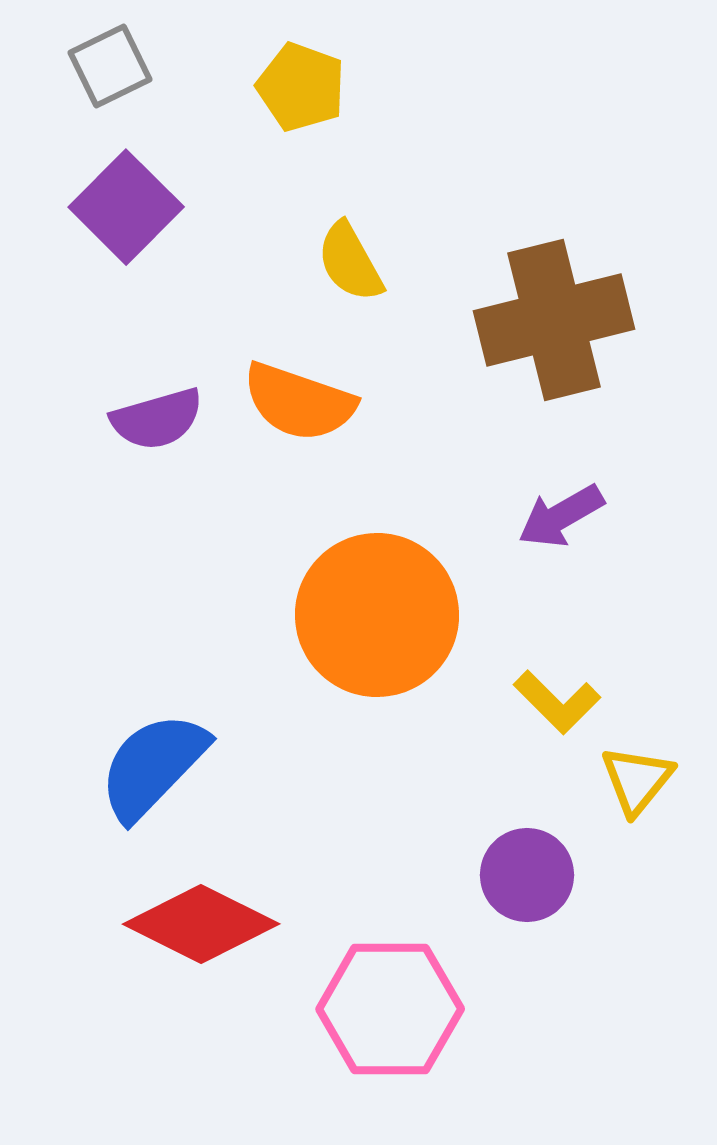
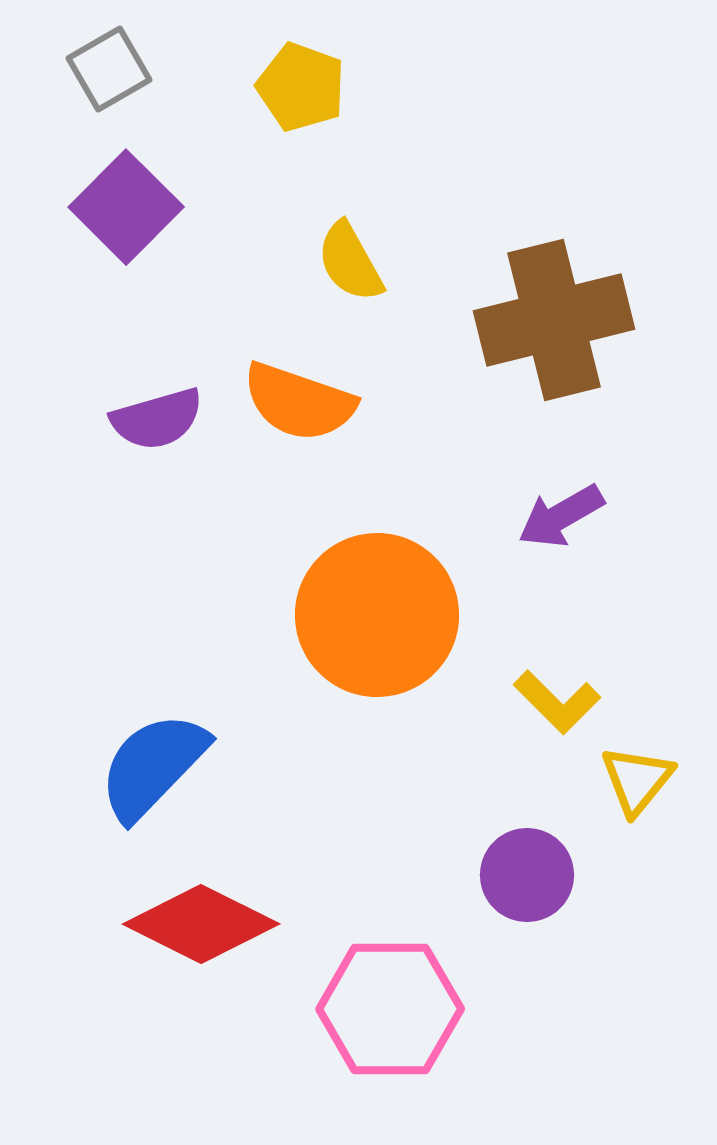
gray square: moved 1 px left, 3 px down; rotated 4 degrees counterclockwise
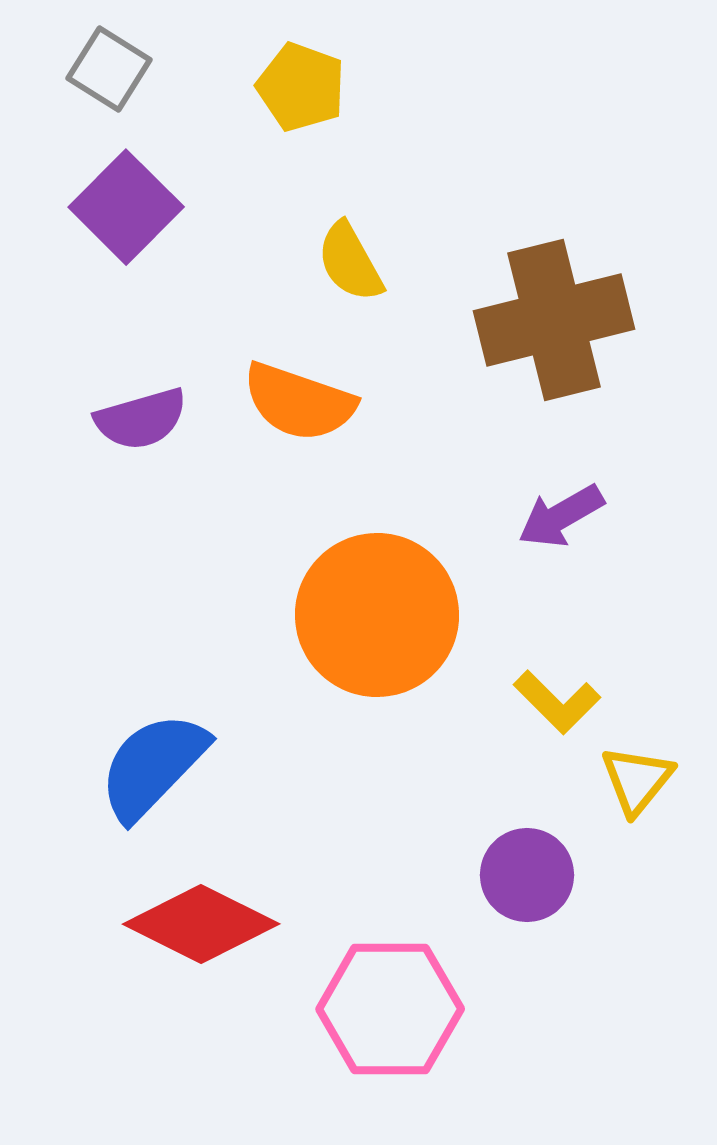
gray square: rotated 28 degrees counterclockwise
purple semicircle: moved 16 px left
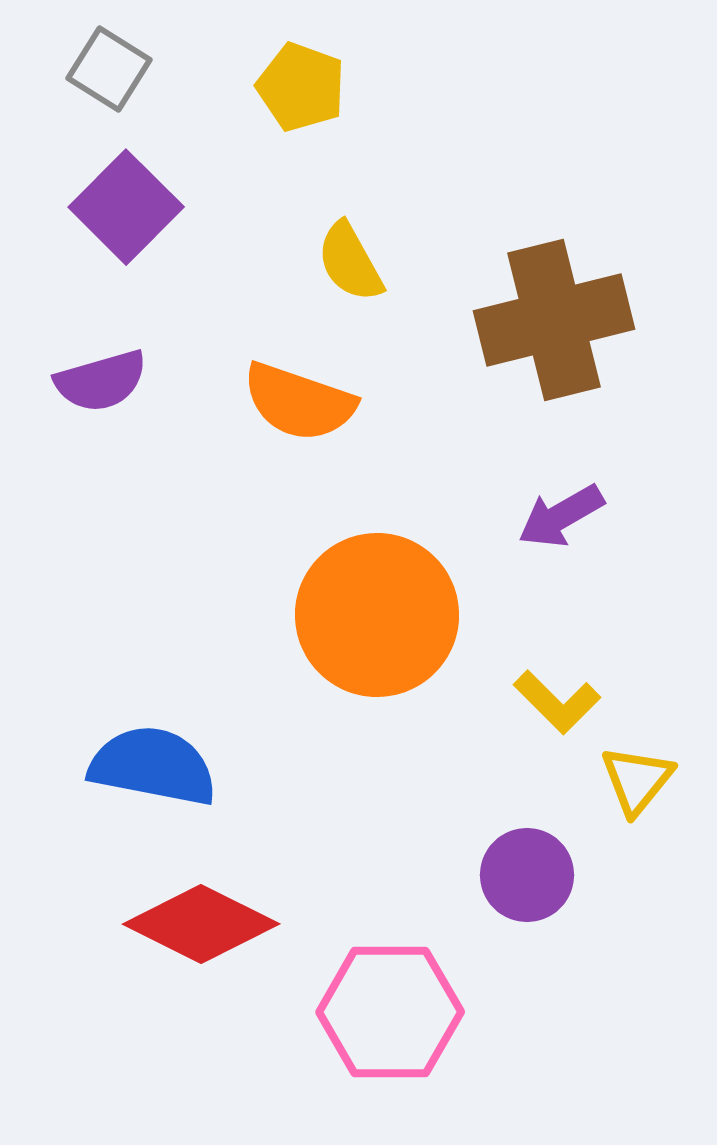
purple semicircle: moved 40 px left, 38 px up
blue semicircle: rotated 57 degrees clockwise
pink hexagon: moved 3 px down
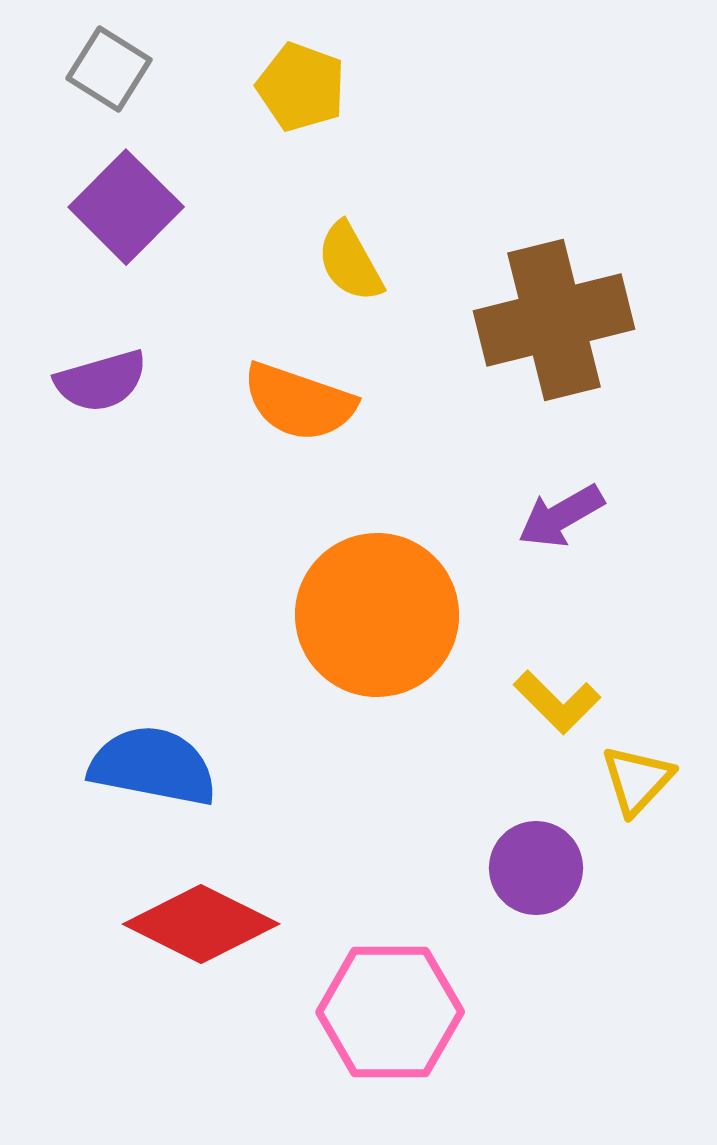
yellow triangle: rotated 4 degrees clockwise
purple circle: moved 9 px right, 7 px up
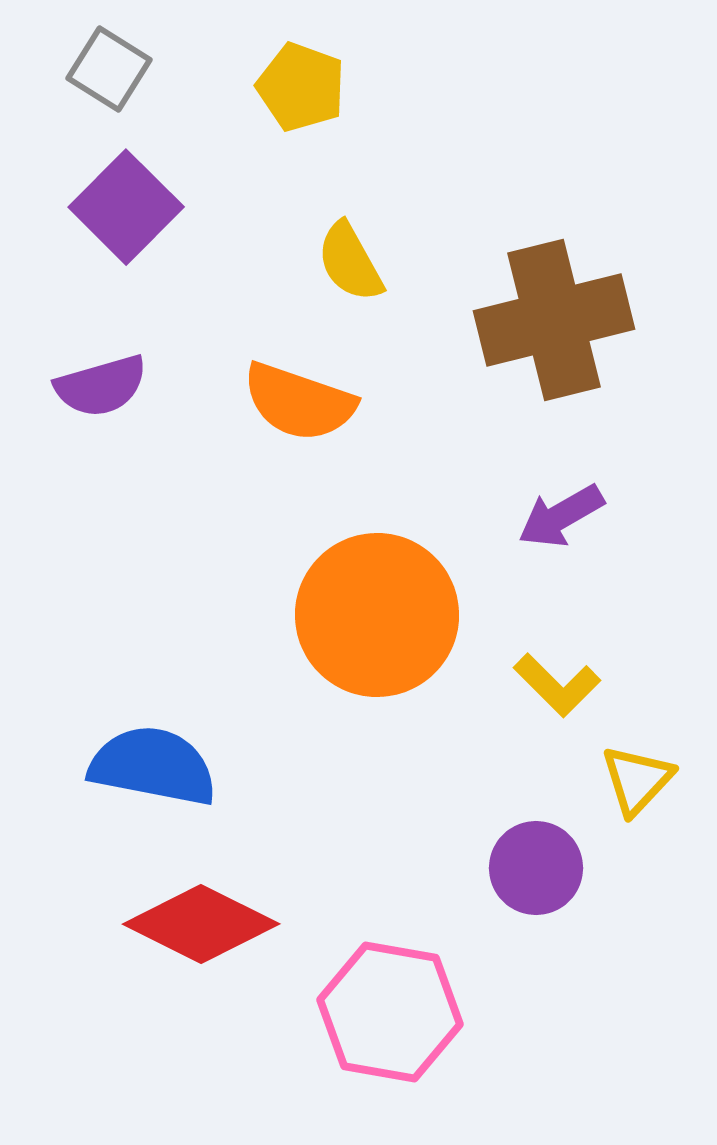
purple semicircle: moved 5 px down
yellow L-shape: moved 17 px up
pink hexagon: rotated 10 degrees clockwise
